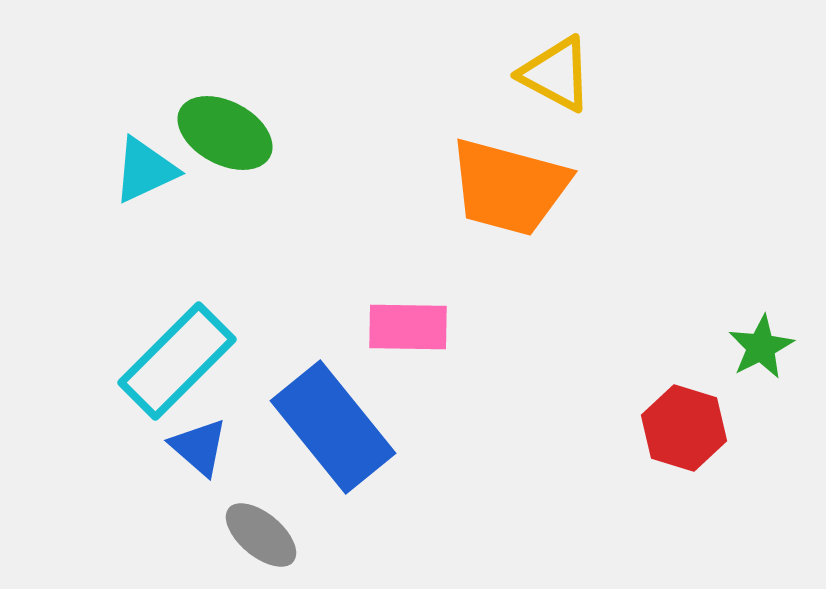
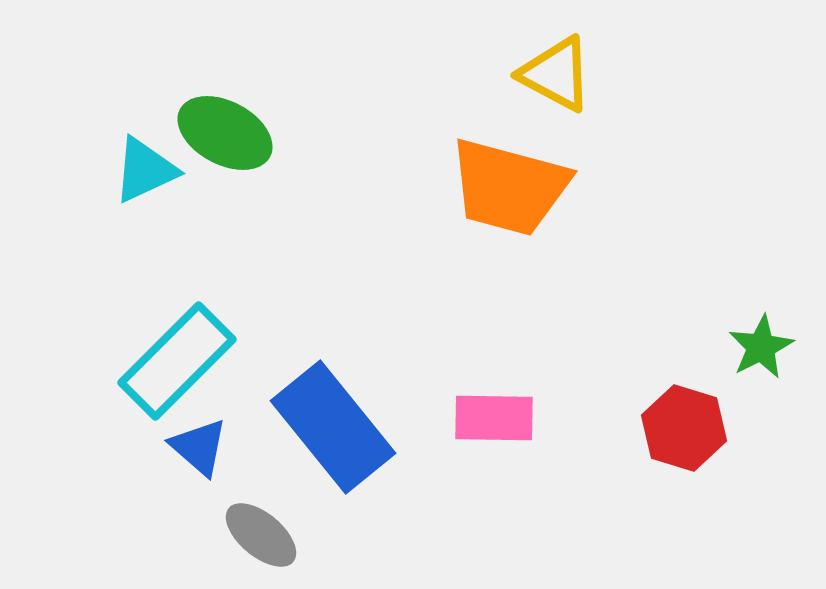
pink rectangle: moved 86 px right, 91 px down
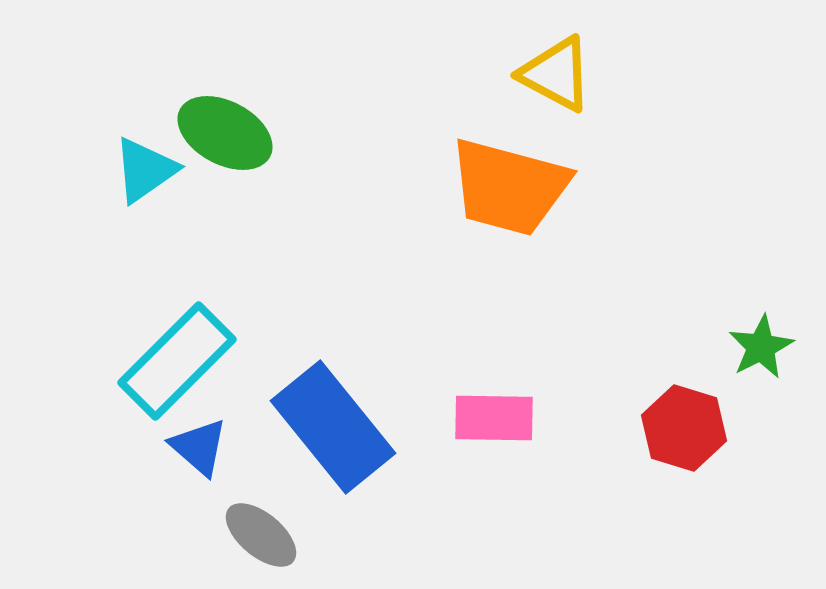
cyan triangle: rotated 10 degrees counterclockwise
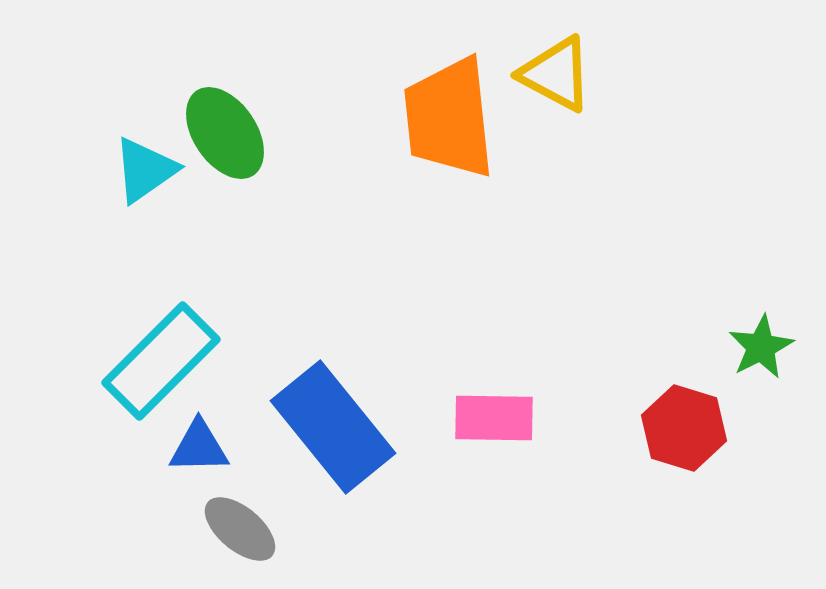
green ellipse: rotated 28 degrees clockwise
orange trapezoid: moved 60 px left, 69 px up; rotated 69 degrees clockwise
cyan rectangle: moved 16 px left
blue triangle: rotated 42 degrees counterclockwise
gray ellipse: moved 21 px left, 6 px up
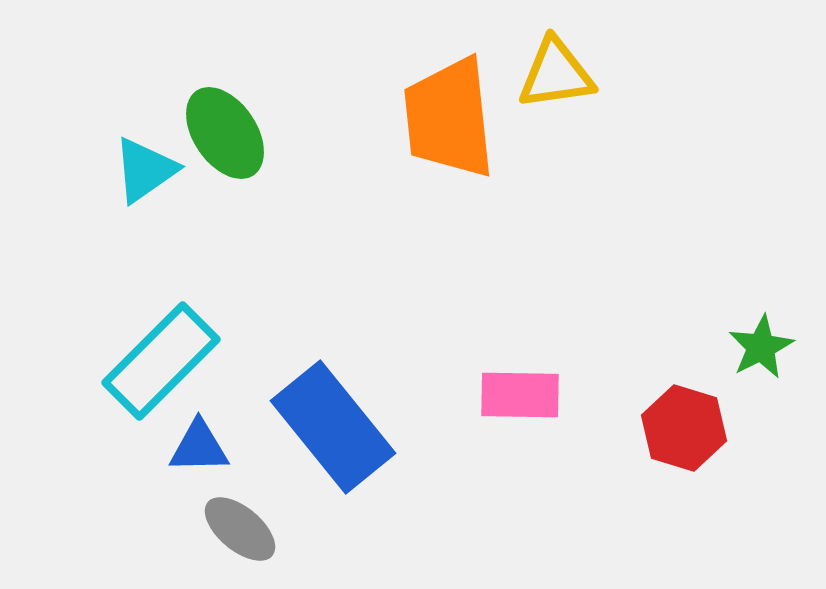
yellow triangle: rotated 36 degrees counterclockwise
pink rectangle: moved 26 px right, 23 px up
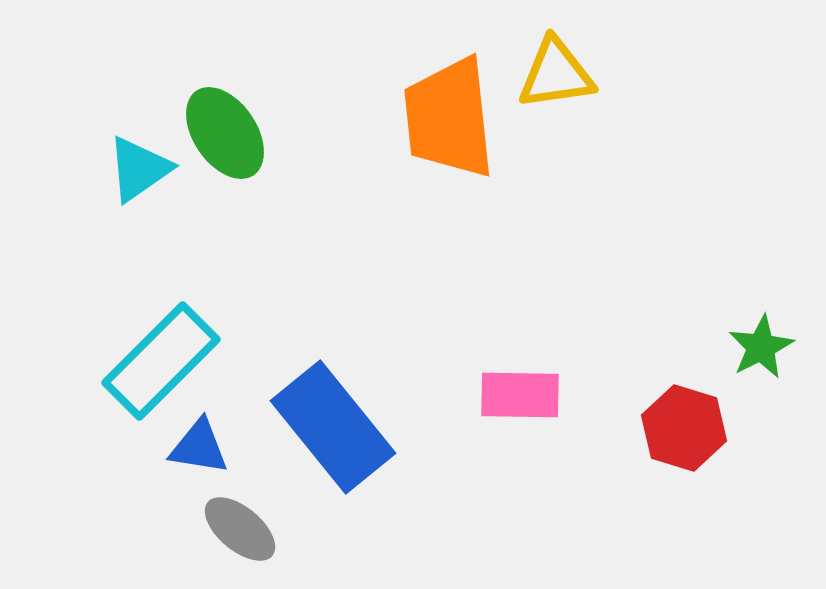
cyan triangle: moved 6 px left, 1 px up
blue triangle: rotated 10 degrees clockwise
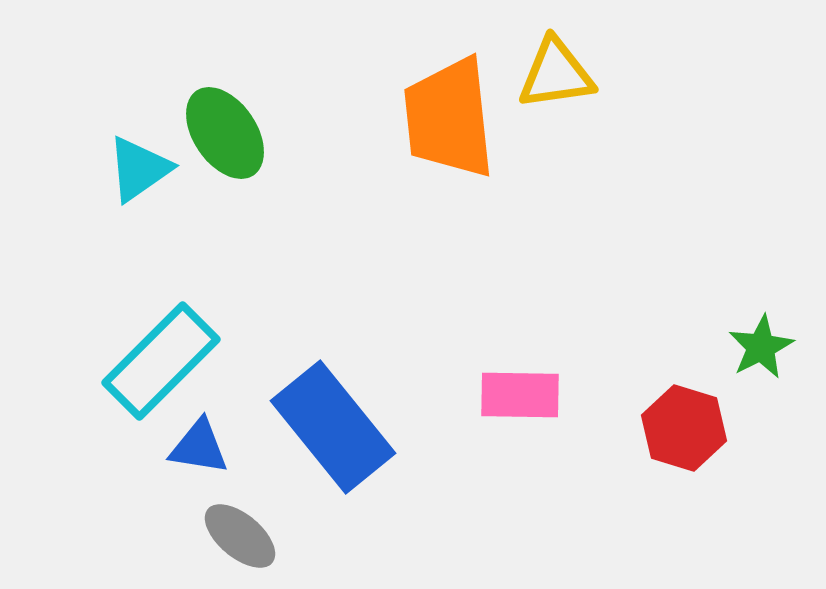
gray ellipse: moved 7 px down
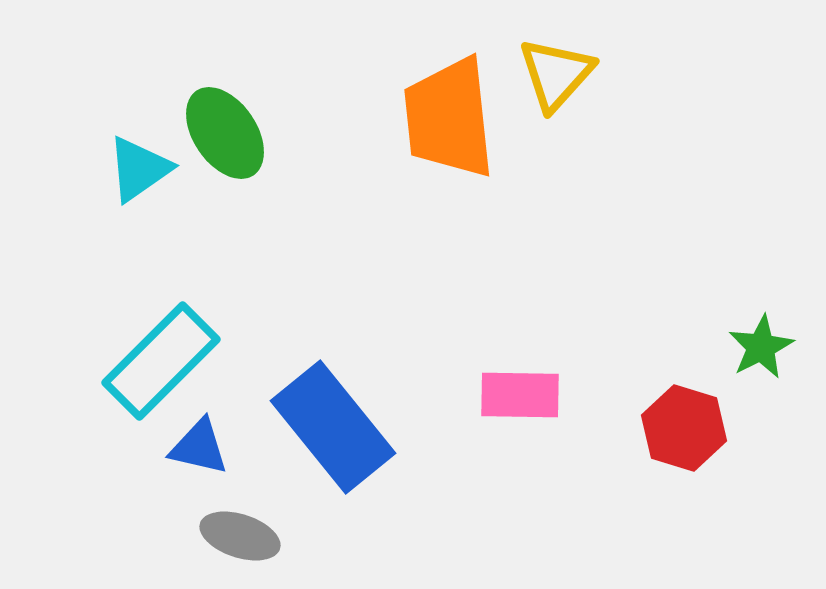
yellow triangle: rotated 40 degrees counterclockwise
blue triangle: rotated 4 degrees clockwise
gray ellipse: rotated 22 degrees counterclockwise
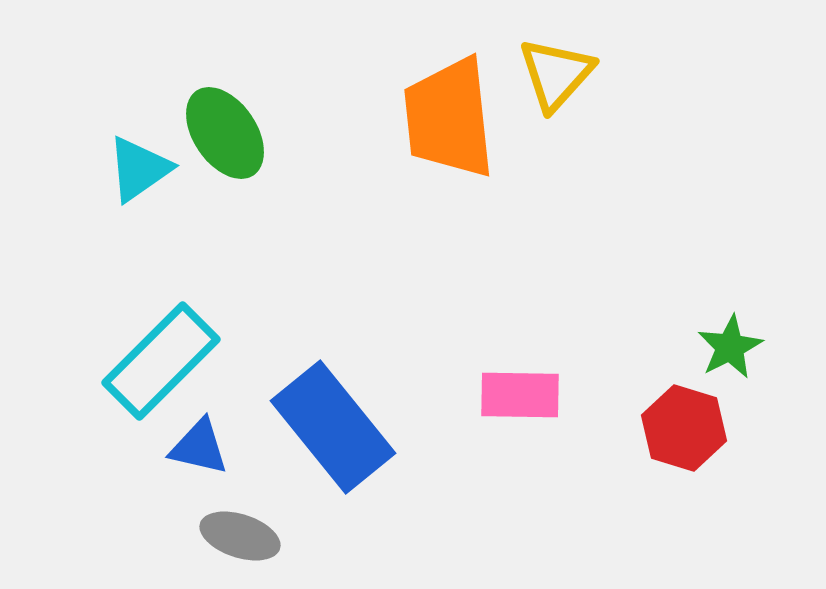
green star: moved 31 px left
